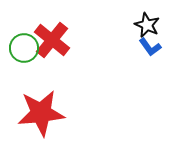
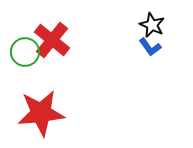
black star: moved 5 px right
green circle: moved 1 px right, 4 px down
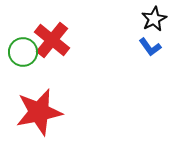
black star: moved 2 px right, 6 px up; rotated 20 degrees clockwise
green circle: moved 2 px left
red star: moved 2 px left, 1 px up; rotated 6 degrees counterclockwise
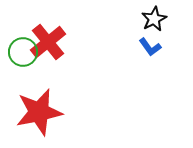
red cross: moved 4 px left, 2 px down; rotated 12 degrees clockwise
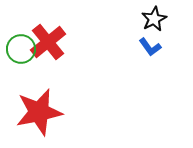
green circle: moved 2 px left, 3 px up
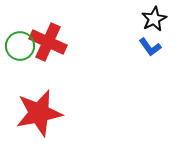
red cross: rotated 27 degrees counterclockwise
green circle: moved 1 px left, 3 px up
red star: moved 1 px down
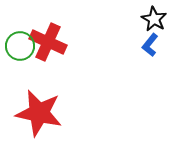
black star: rotated 15 degrees counterclockwise
blue L-shape: moved 2 px up; rotated 75 degrees clockwise
red star: rotated 24 degrees clockwise
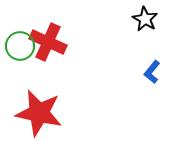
black star: moved 9 px left
blue L-shape: moved 2 px right, 27 px down
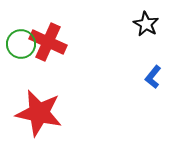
black star: moved 1 px right, 5 px down
green circle: moved 1 px right, 2 px up
blue L-shape: moved 1 px right, 5 px down
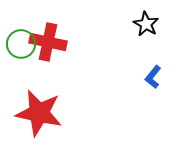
red cross: rotated 12 degrees counterclockwise
